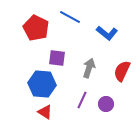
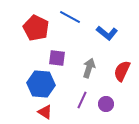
blue hexagon: moved 1 px left
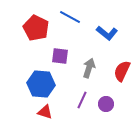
purple square: moved 3 px right, 2 px up
red triangle: rotated 14 degrees counterclockwise
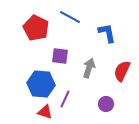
blue L-shape: rotated 140 degrees counterclockwise
purple line: moved 17 px left, 1 px up
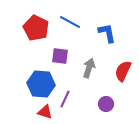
blue line: moved 5 px down
red semicircle: moved 1 px right
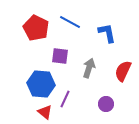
red triangle: rotated 21 degrees clockwise
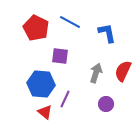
gray arrow: moved 7 px right, 5 px down
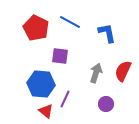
red triangle: moved 1 px right, 1 px up
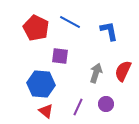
blue L-shape: moved 2 px right, 2 px up
purple line: moved 13 px right, 8 px down
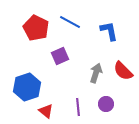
purple square: rotated 30 degrees counterclockwise
red semicircle: rotated 70 degrees counterclockwise
blue hexagon: moved 14 px left, 3 px down; rotated 24 degrees counterclockwise
purple line: rotated 30 degrees counterclockwise
